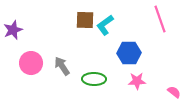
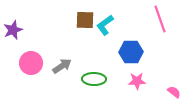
blue hexagon: moved 2 px right, 1 px up
gray arrow: rotated 90 degrees clockwise
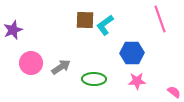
blue hexagon: moved 1 px right, 1 px down
gray arrow: moved 1 px left, 1 px down
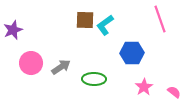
pink star: moved 7 px right, 6 px down; rotated 30 degrees counterclockwise
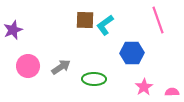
pink line: moved 2 px left, 1 px down
pink circle: moved 3 px left, 3 px down
pink semicircle: moved 2 px left; rotated 40 degrees counterclockwise
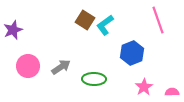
brown square: rotated 30 degrees clockwise
blue hexagon: rotated 20 degrees counterclockwise
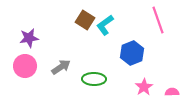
purple star: moved 16 px right, 8 px down; rotated 12 degrees clockwise
pink circle: moved 3 px left
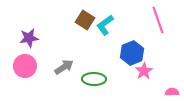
gray arrow: moved 3 px right
pink star: moved 16 px up
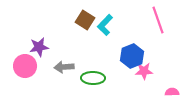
cyan L-shape: rotated 10 degrees counterclockwise
purple star: moved 10 px right, 9 px down
blue hexagon: moved 3 px down
gray arrow: rotated 150 degrees counterclockwise
pink star: rotated 30 degrees clockwise
green ellipse: moved 1 px left, 1 px up
